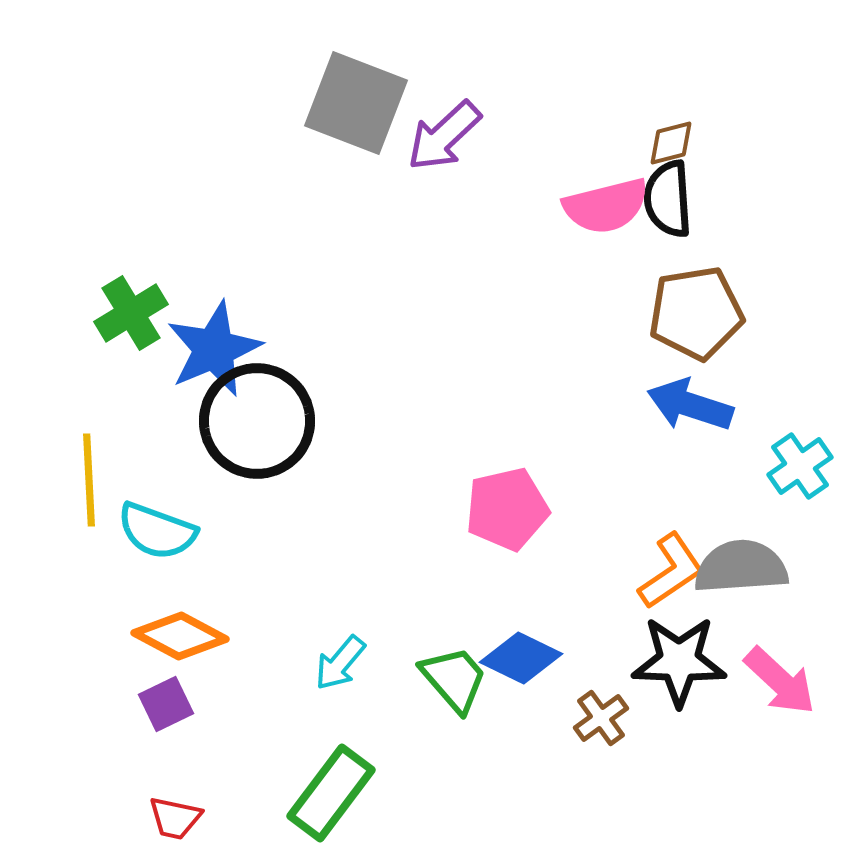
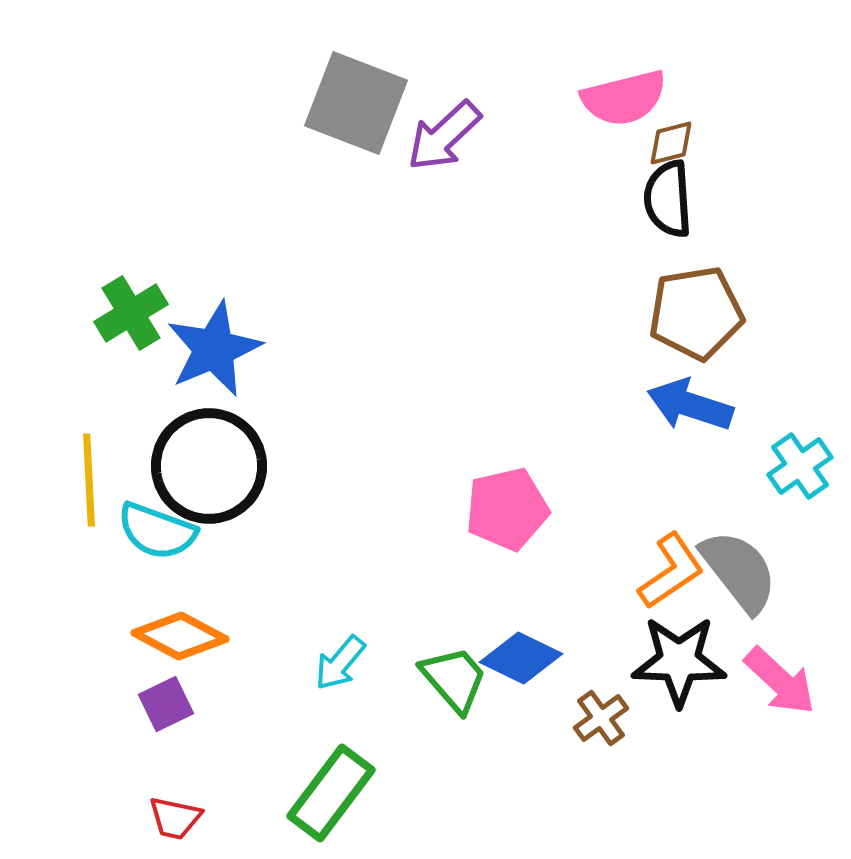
pink semicircle: moved 18 px right, 108 px up
black circle: moved 48 px left, 45 px down
gray semicircle: moved 2 px left, 4 px down; rotated 56 degrees clockwise
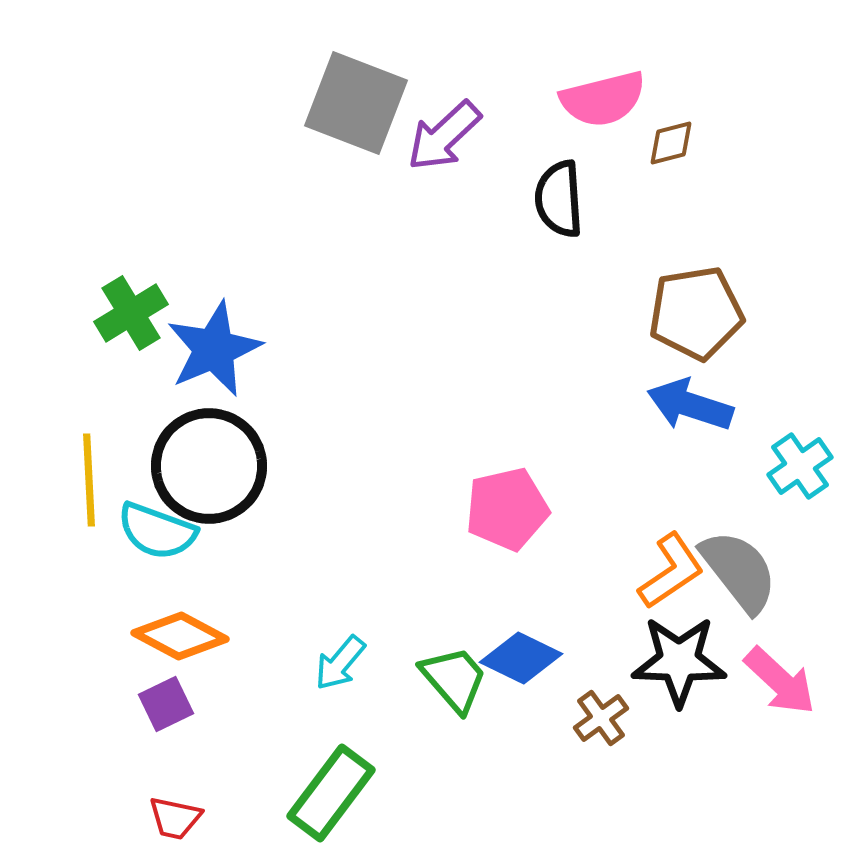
pink semicircle: moved 21 px left, 1 px down
black semicircle: moved 109 px left
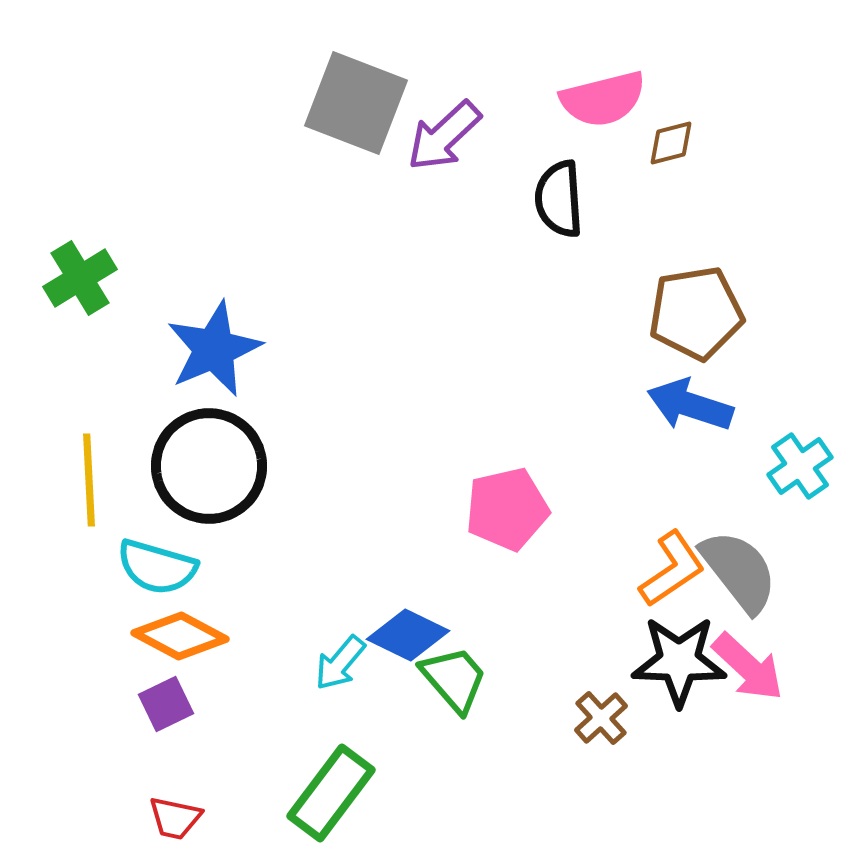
green cross: moved 51 px left, 35 px up
cyan semicircle: moved 36 px down; rotated 4 degrees counterclockwise
orange L-shape: moved 1 px right, 2 px up
blue diamond: moved 113 px left, 23 px up
pink arrow: moved 32 px left, 14 px up
brown cross: rotated 6 degrees counterclockwise
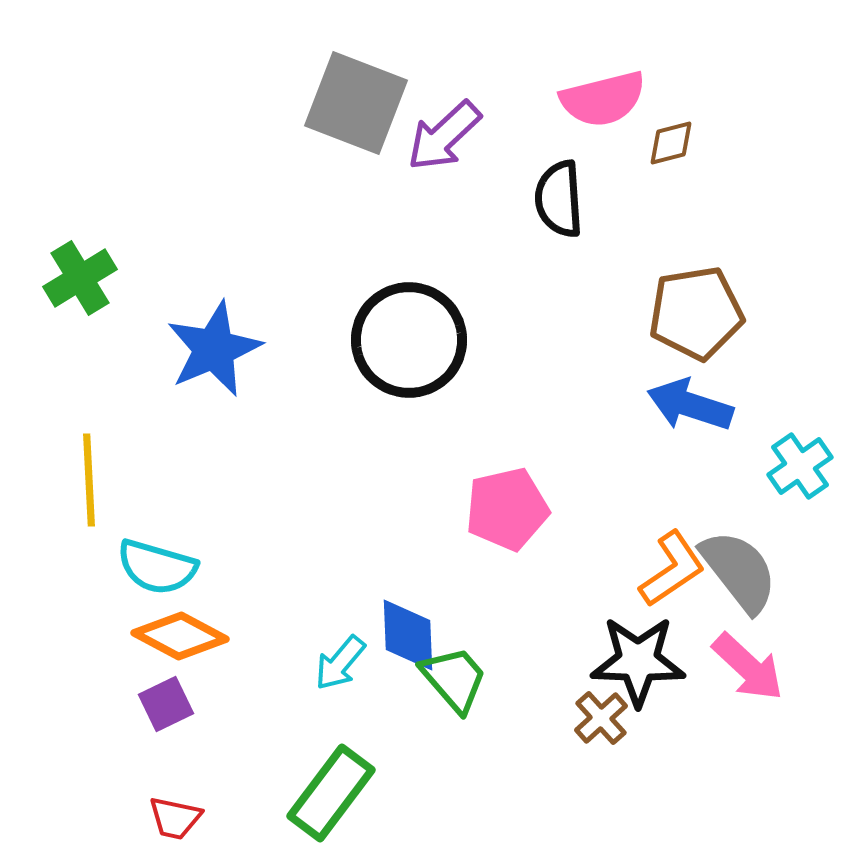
black circle: moved 200 px right, 126 px up
blue diamond: rotated 62 degrees clockwise
black star: moved 41 px left
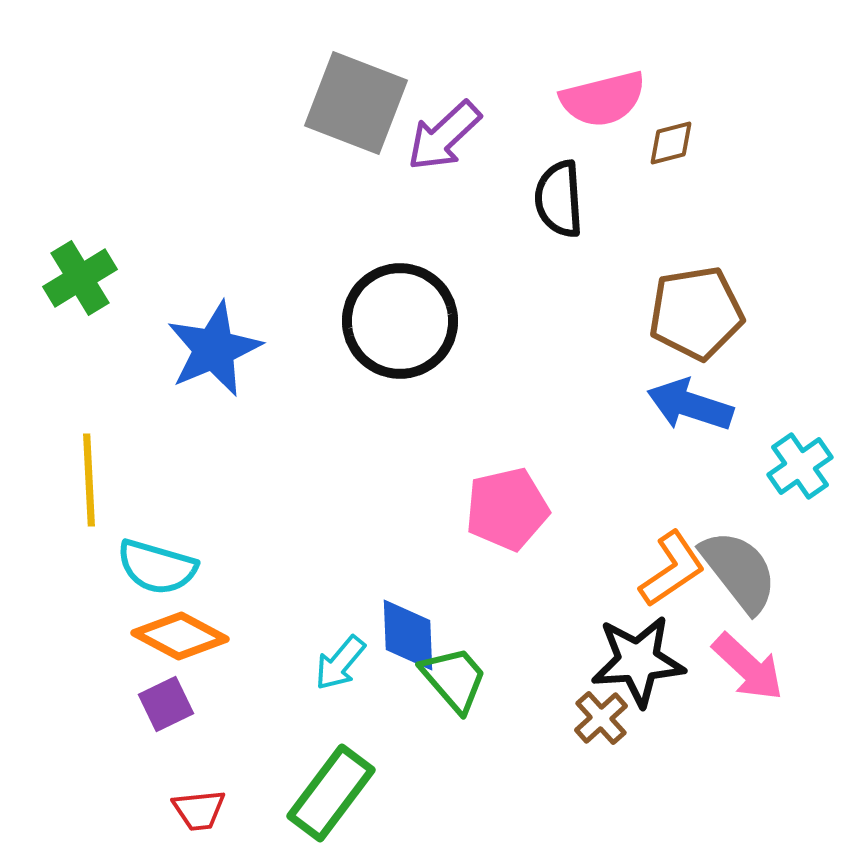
black circle: moved 9 px left, 19 px up
black star: rotated 6 degrees counterclockwise
red trapezoid: moved 24 px right, 8 px up; rotated 18 degrees counterclockwise
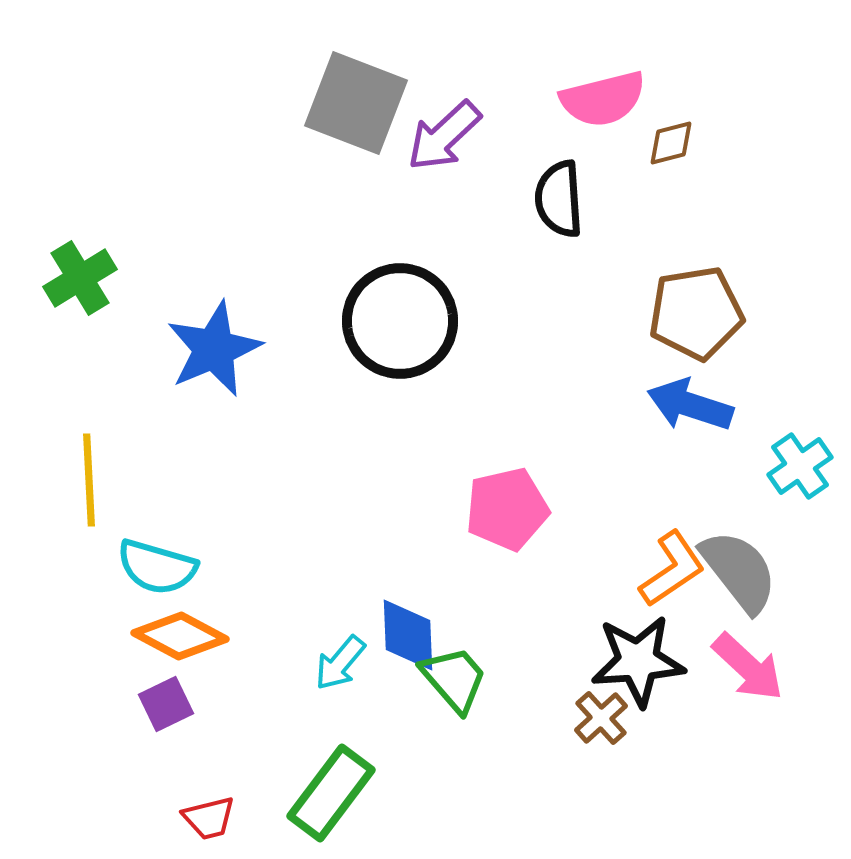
red trapezoid: moved 10 px right, 8 px down; rotated 8 degrees counterclockwise
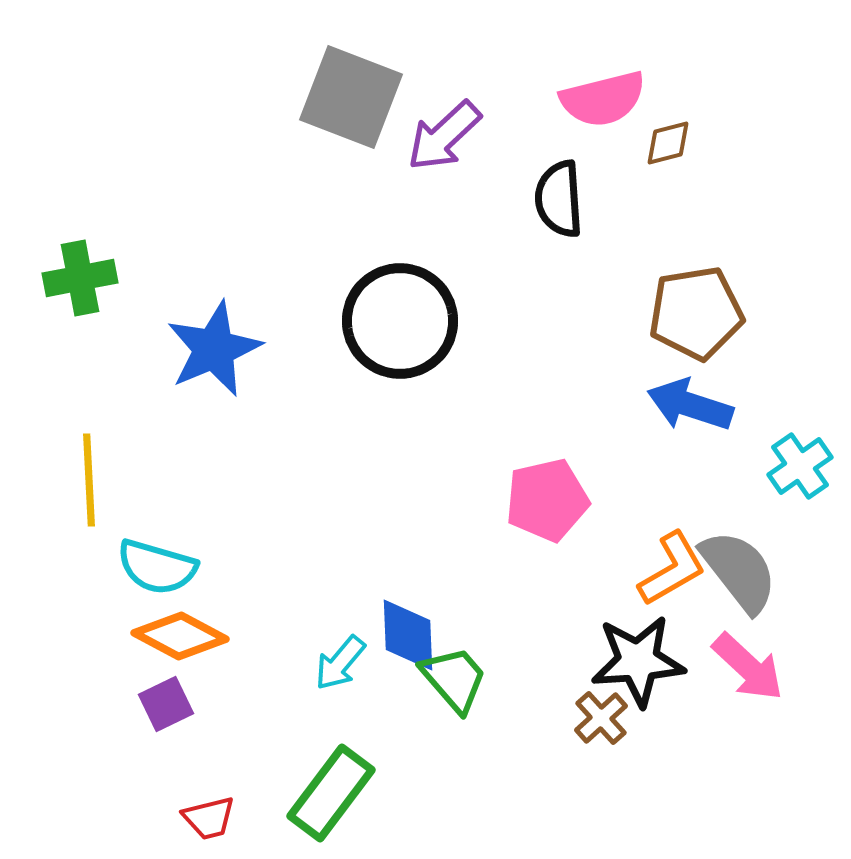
gray square: moved 5 px left, 6 px up
brown diamond: moved 3 px left
green cross: rotated 20 degrees clockwise
pink pentagon: moved 40 px right, 9 px up
orange L-shape: rotated 4 degrees clockwise
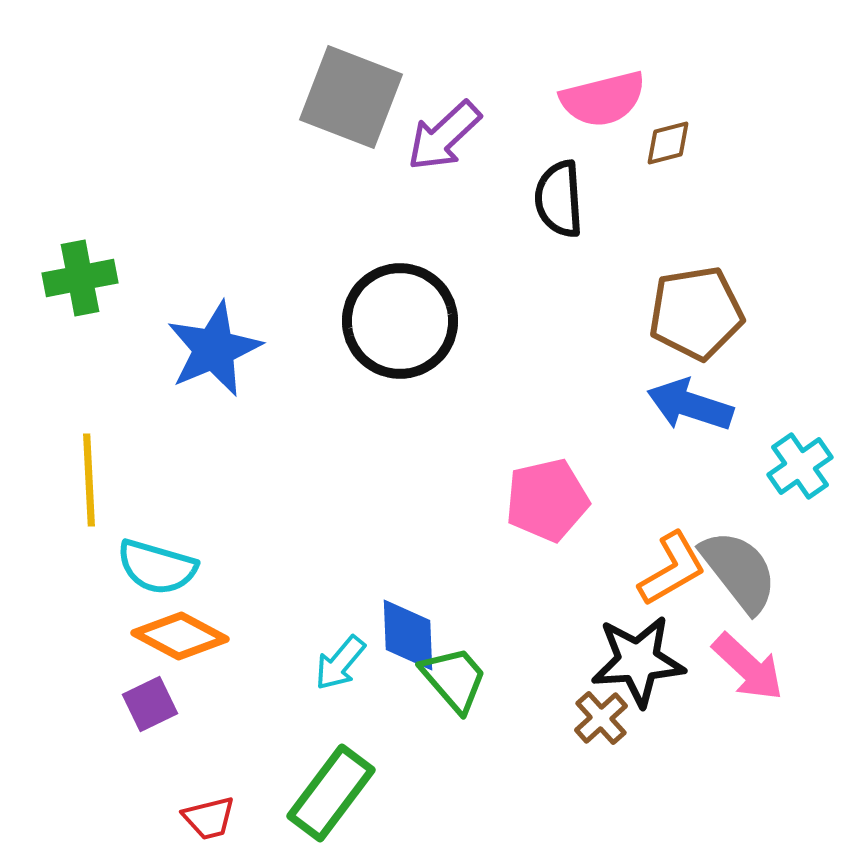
purple square: moved 16 px left
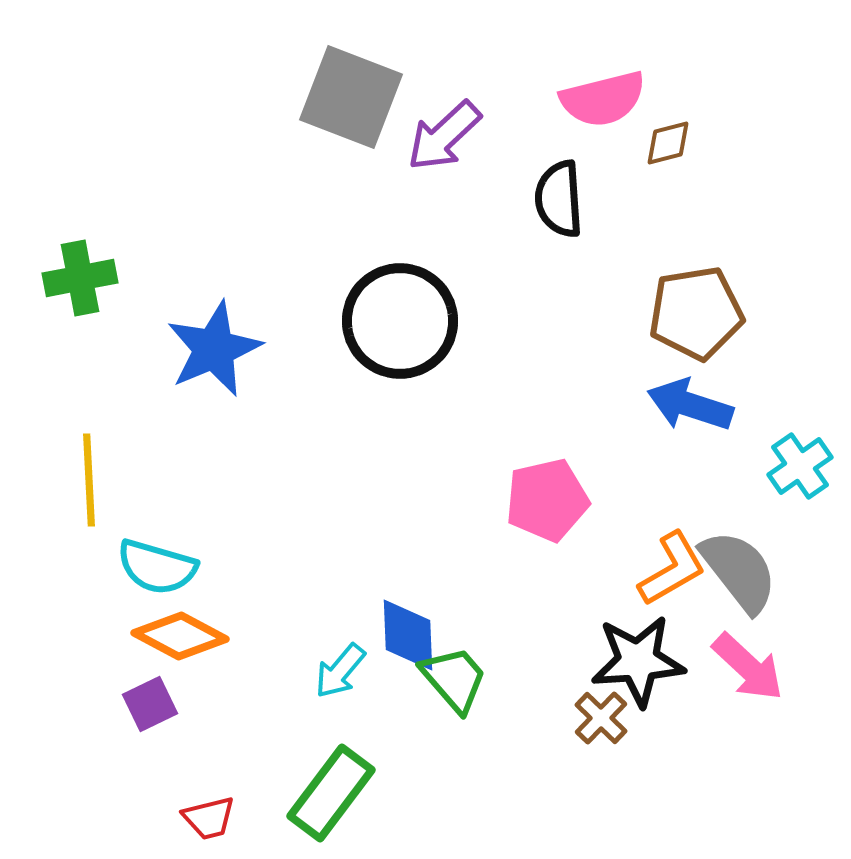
cyan arrow: moved 8 px down
brown cross: rotated 4 degrees counterclockwise
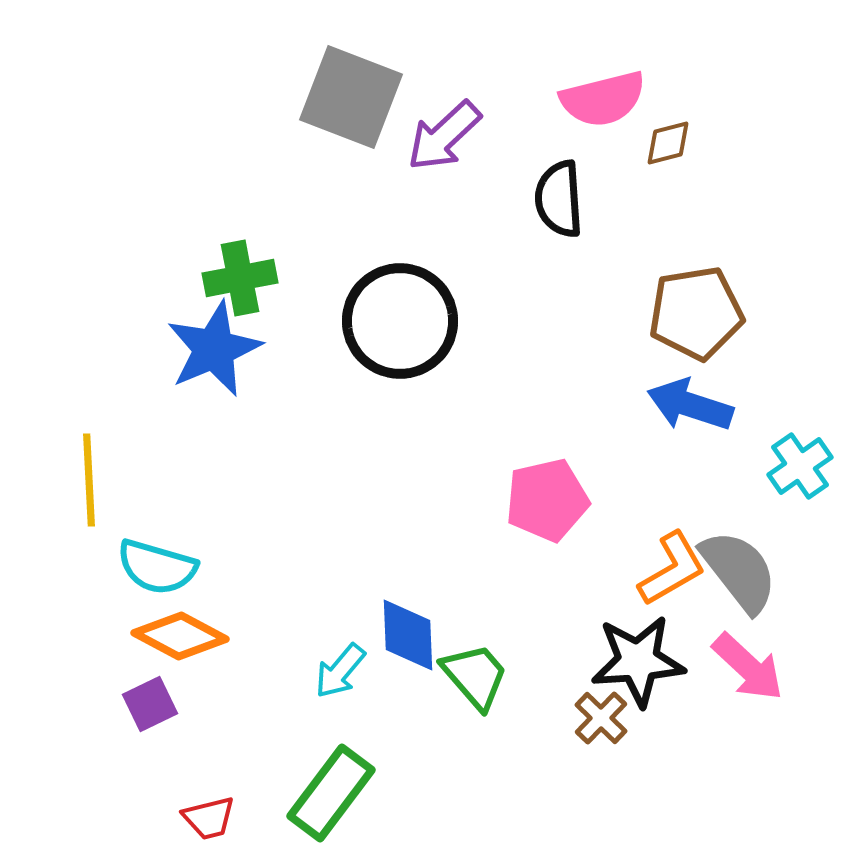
green cross: moved 160 px right
green trapezoid: moved 21 px right, 3 px up
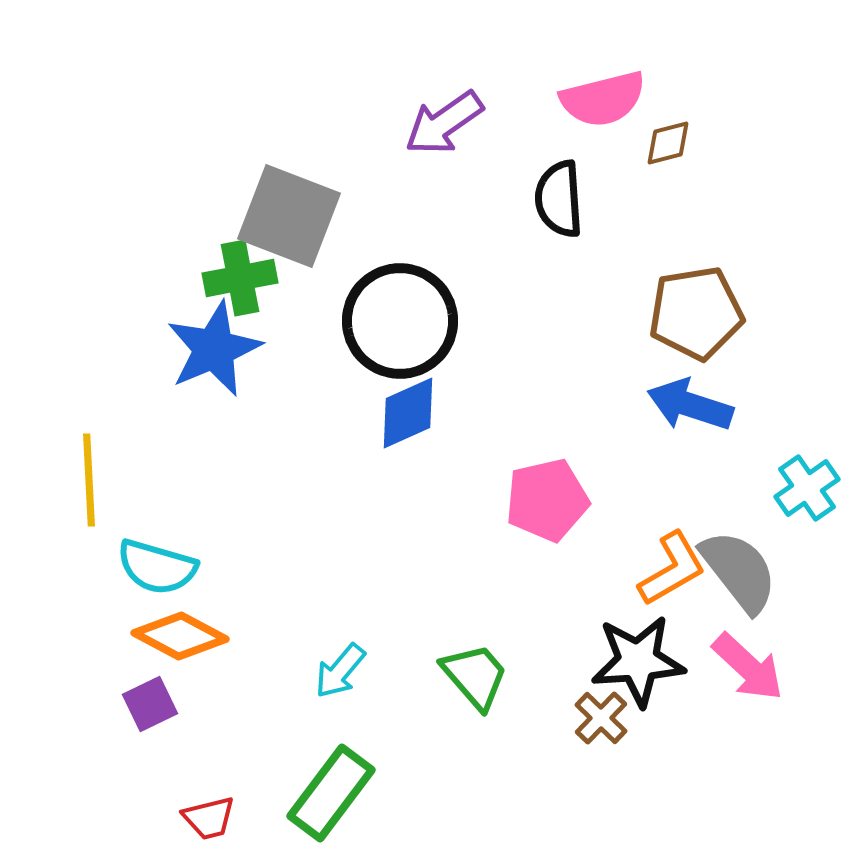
gray square: moved 62 px left, 119 px down
purple arrow: moved 13 px up; rotated 8 degrees clockwise
cyan cross: moved 7 px right, 22 px down
blue diamond: moved 222 px up; rotated 68 degrees clockwise
